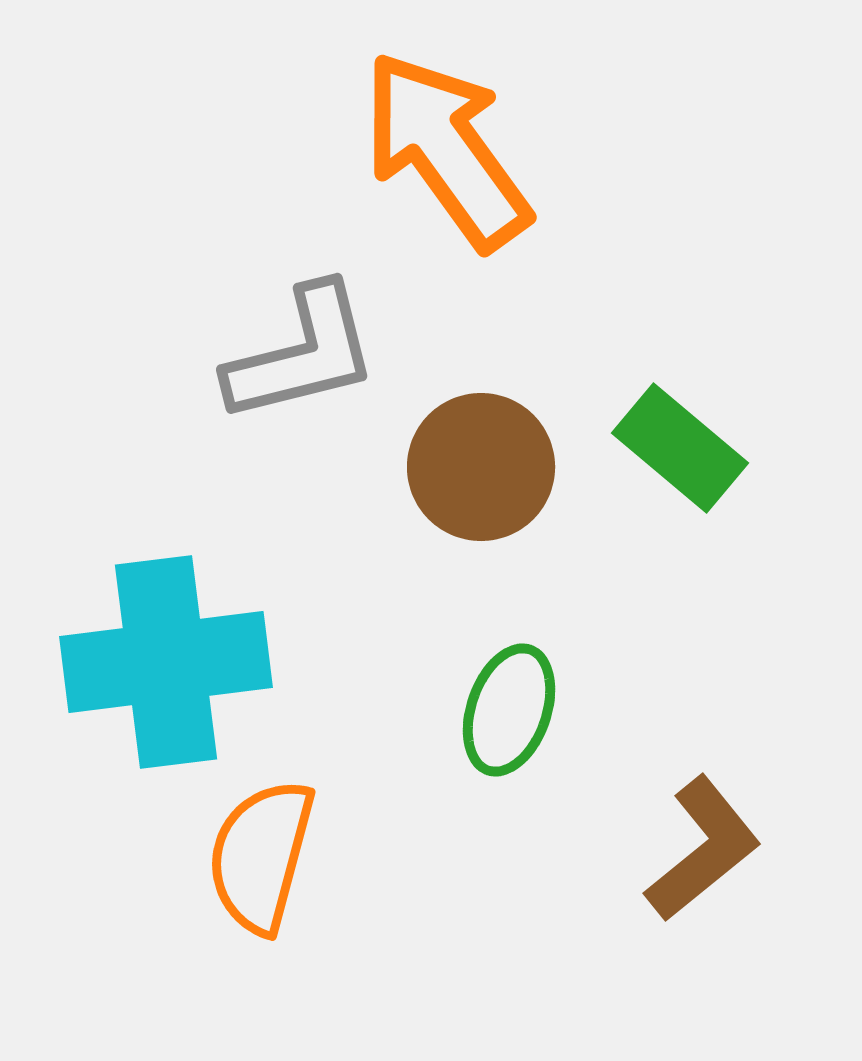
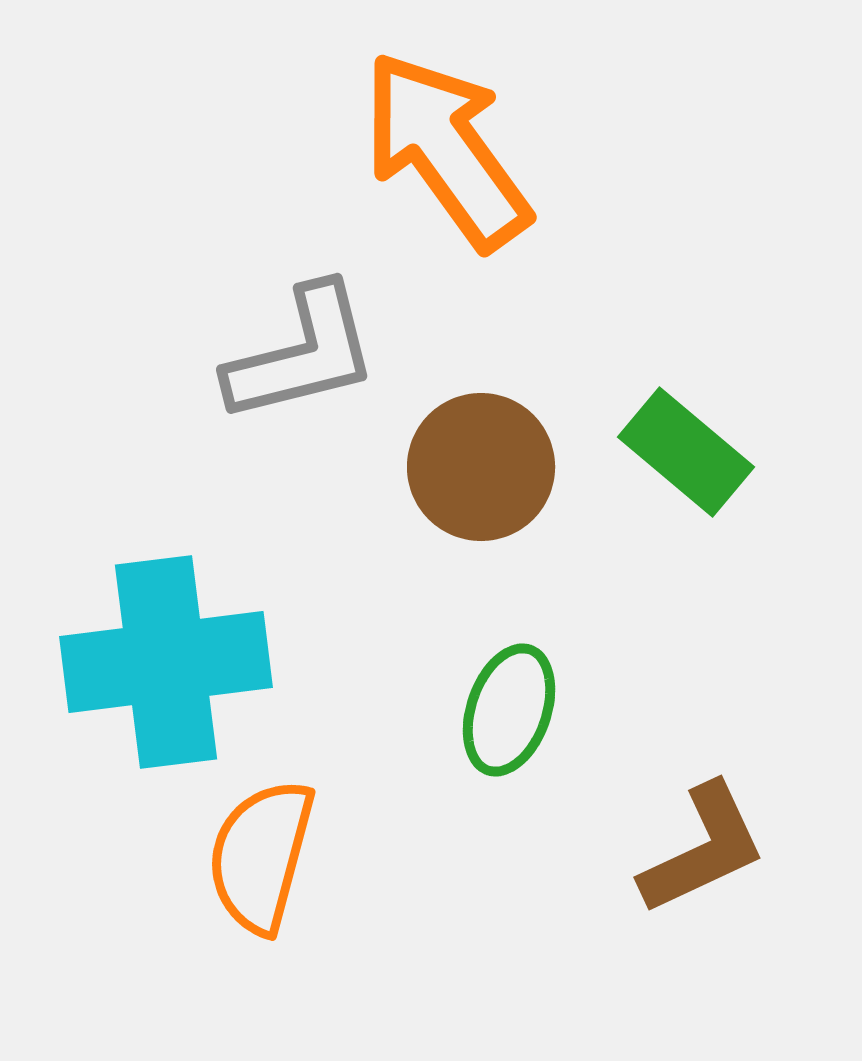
green rectangle: moved 6 px right, 4 px down
brown L-shape: rotated 14 degrees clockwise
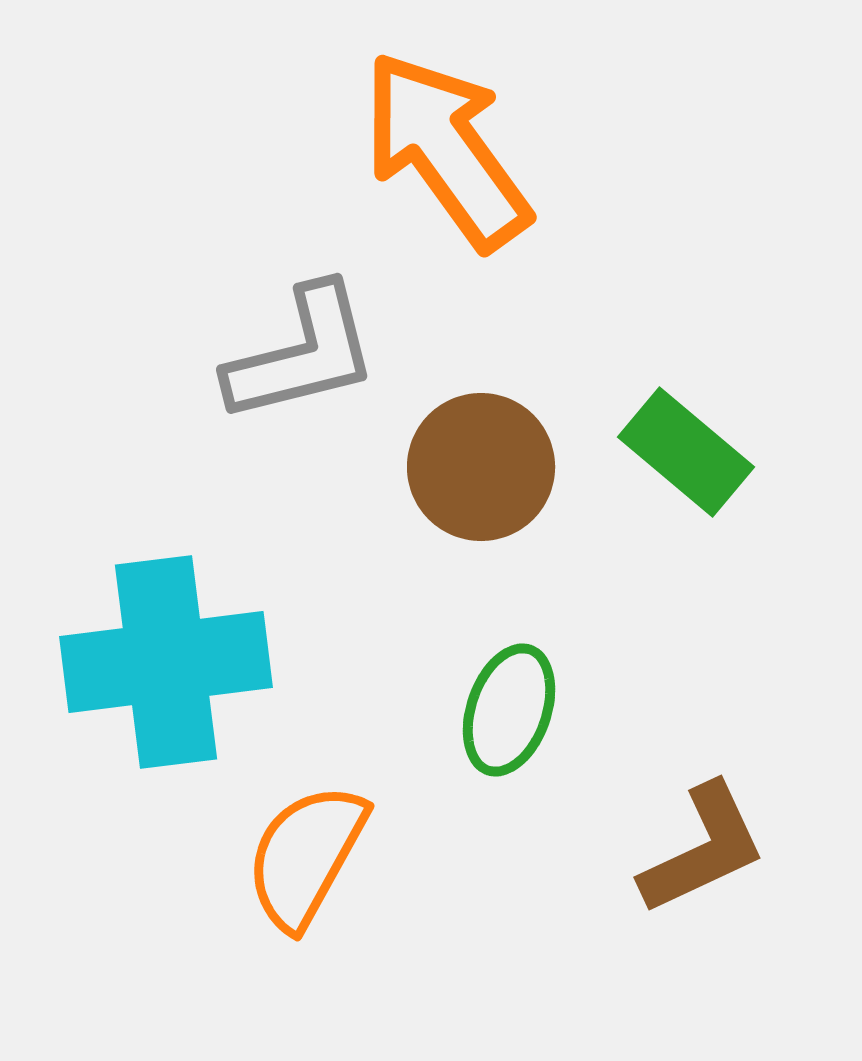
orange semicircle: moved 45 px right; rotated 14 degrees clockwise
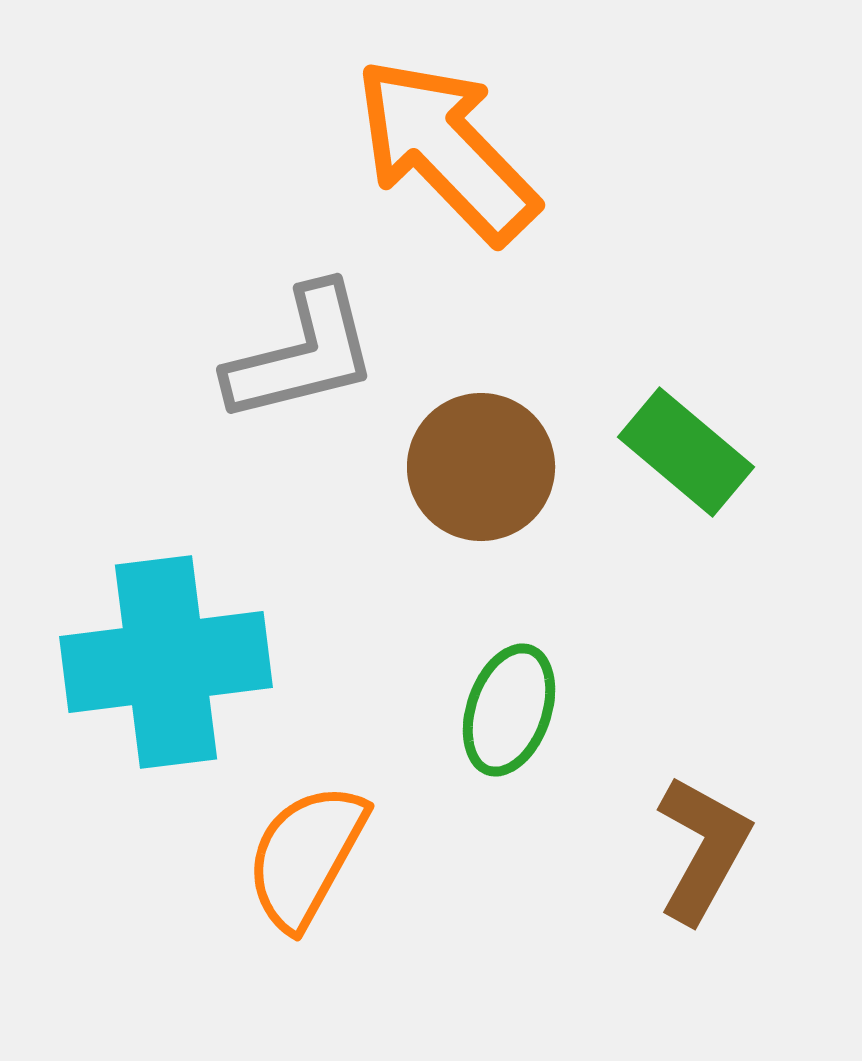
orange arrow: rotated 8 degrees counterclockwise
brown L-shape: rotated 36 degrees counterclockwise
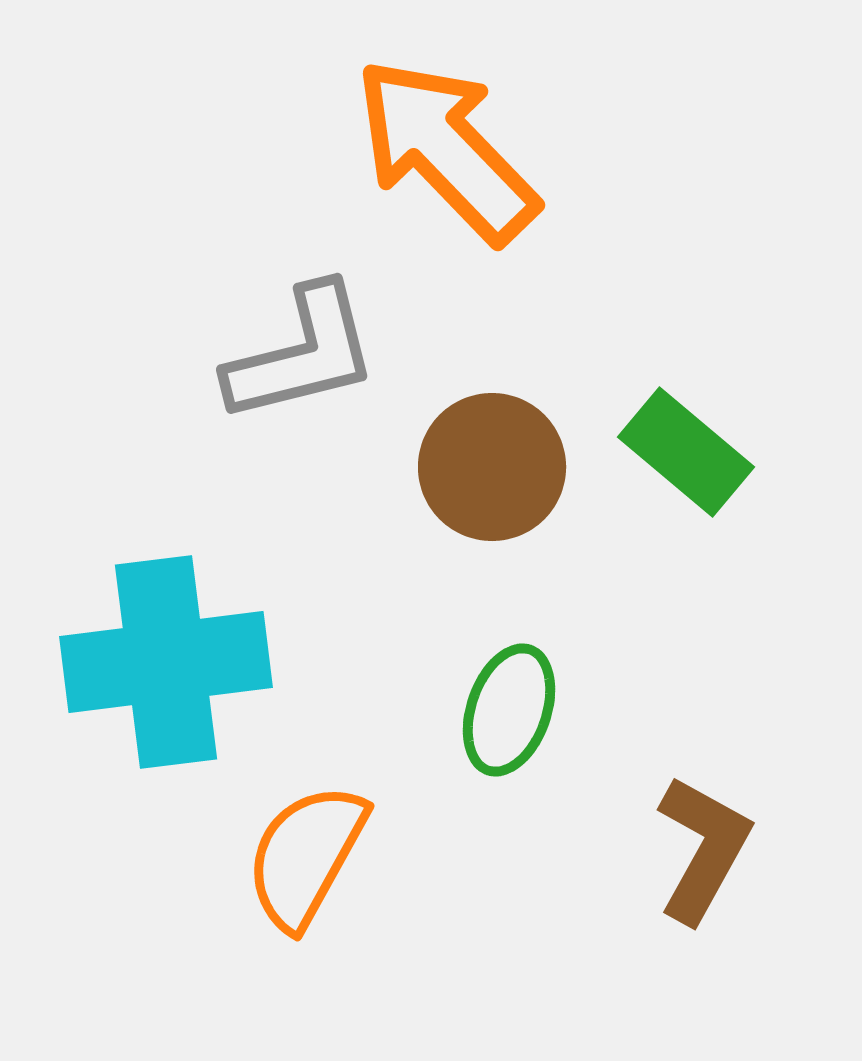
brown circle: moved 11 px right
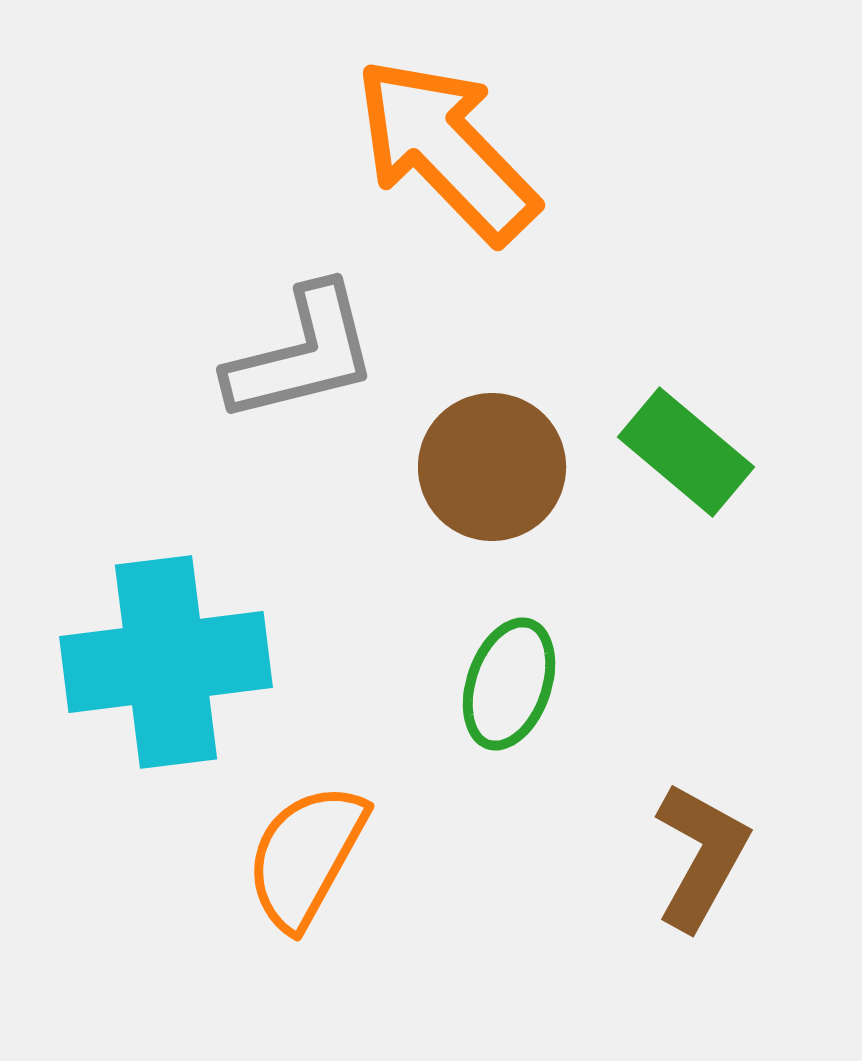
green ellipse: moved 26 px up
brown L-shape: moved 2 px left, 7 px down
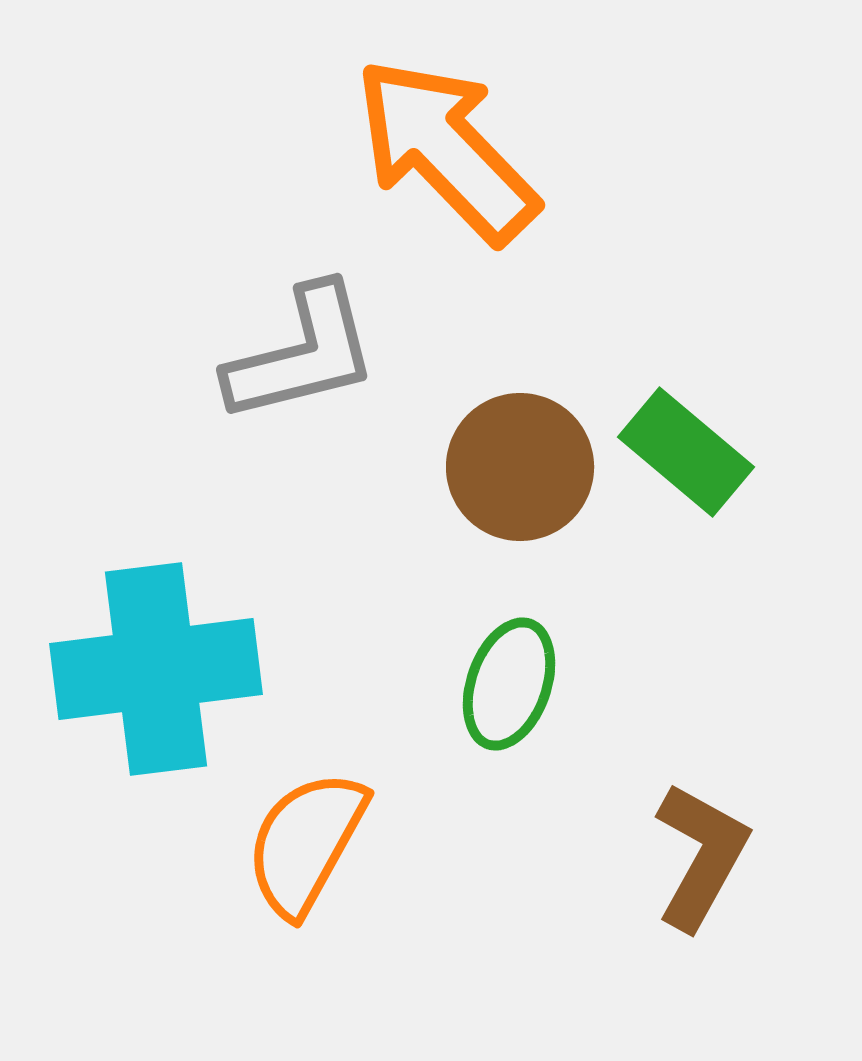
brown circle: moved 28 px right
cyan cross: moved 10 px left, 7 px down
orange semicircle: moved 13 px up
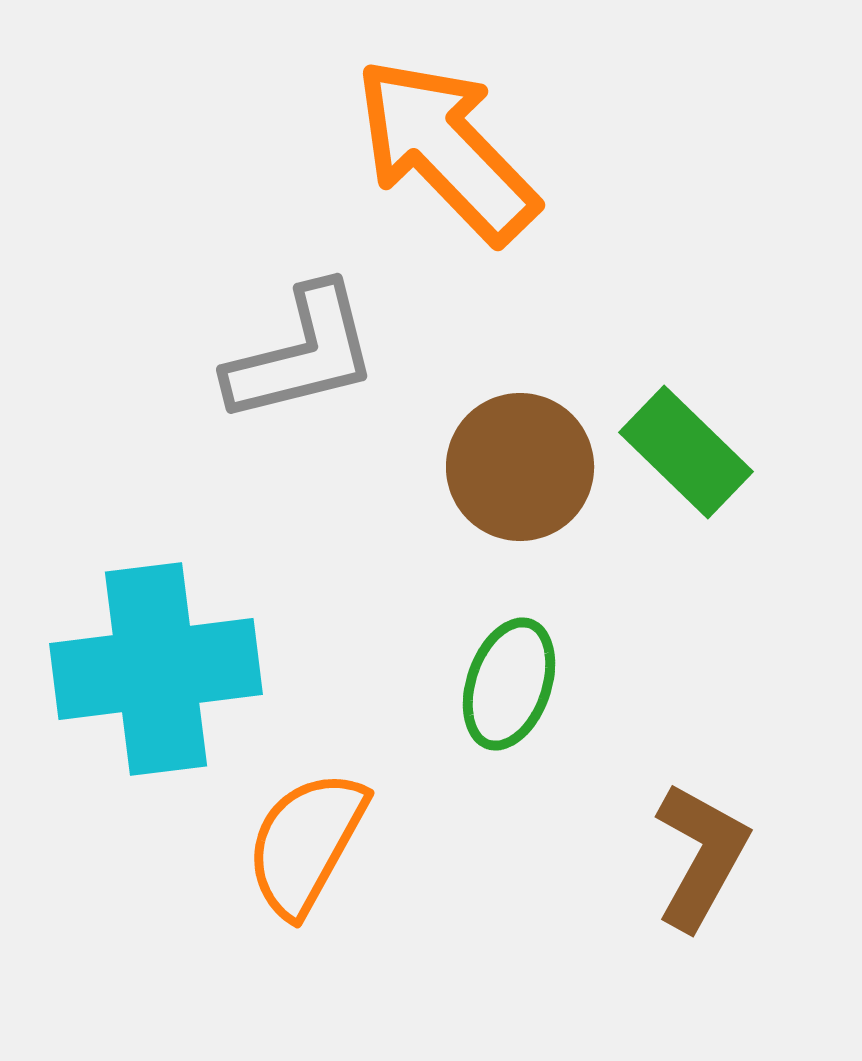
green rectangle: rotated 4 degrees clockwise
